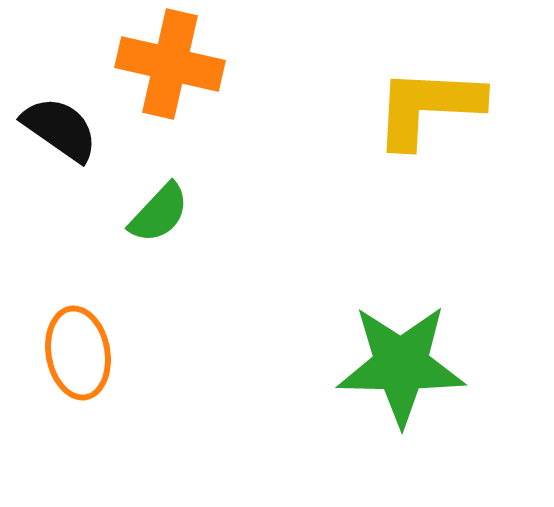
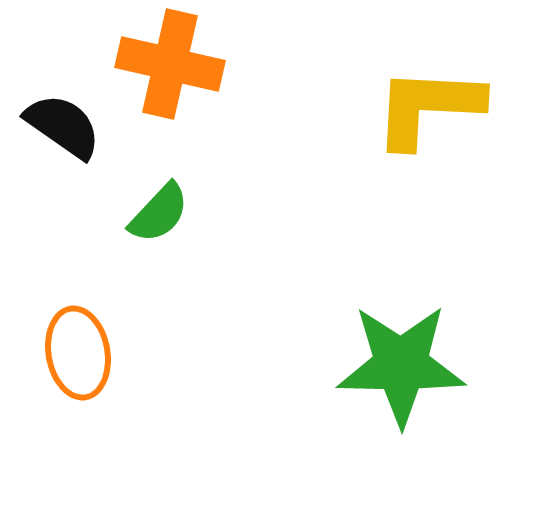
black semicircle: moved 3 px right, 3 px up
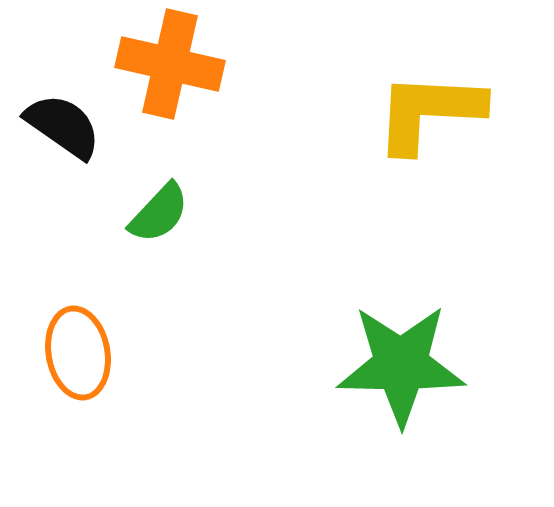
yellow L-shape: moved 1 px right, 5 px down
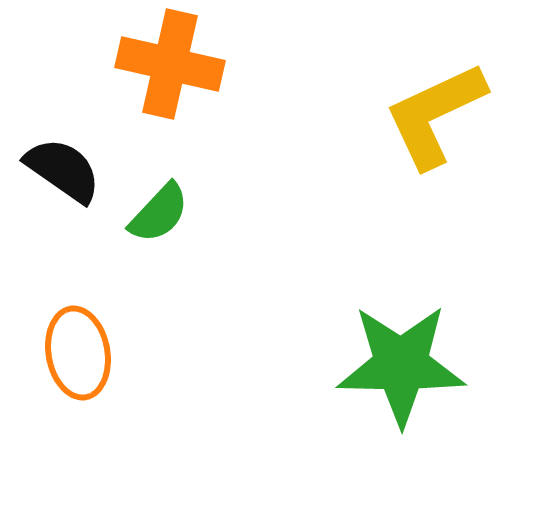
yellow L-shape: moved 6 px right, 3 px down; rotated 28 degrees counterclockwise
black semicircle: moved 44 px down
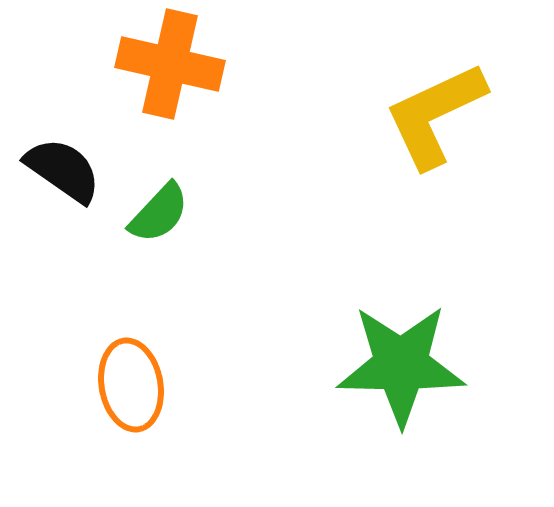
orange ellipse: moved 53 px right, 32 px down
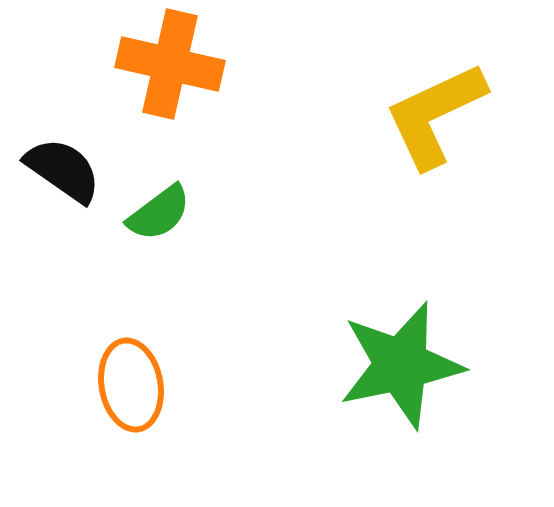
green semicircle: rotated 10 degrees clockwise
green star: rotated 13 degrees counterclockwise
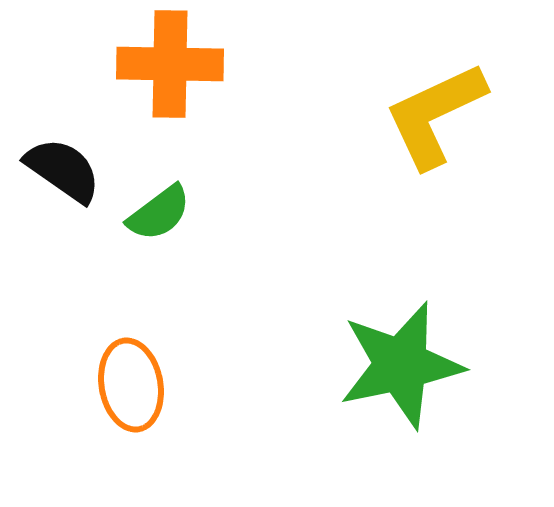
orange cross: rotated 12 degrees counterclockwise
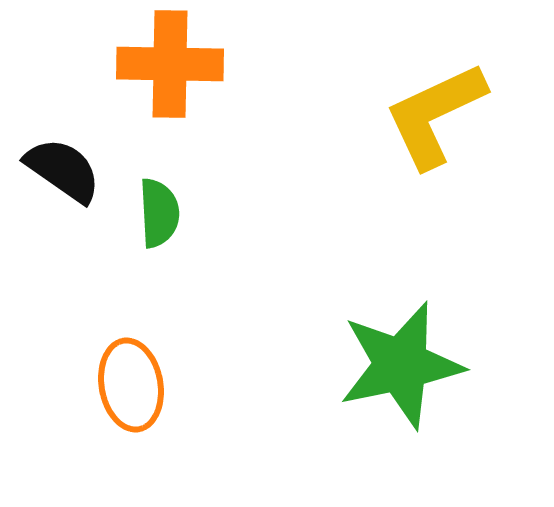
green semicircle: rotated 56 degrees counterclockwise
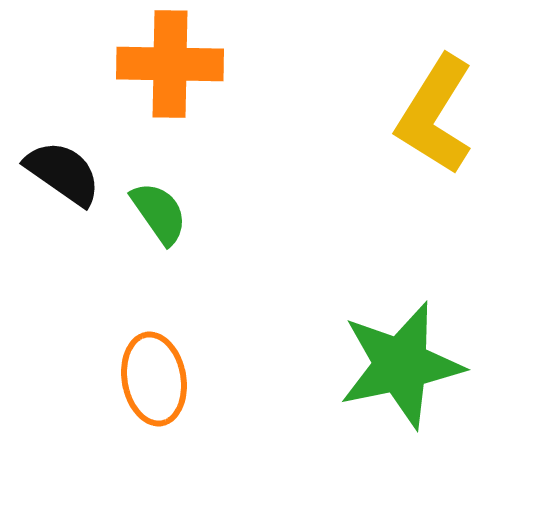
yellow L-shape: rotated 33 degrees counterclockwise
black semicircle: moved 3 px down
green semicircle: rotated 32 degrees counterclockwise
orange ellipse: moved 23 px right, 6 px up
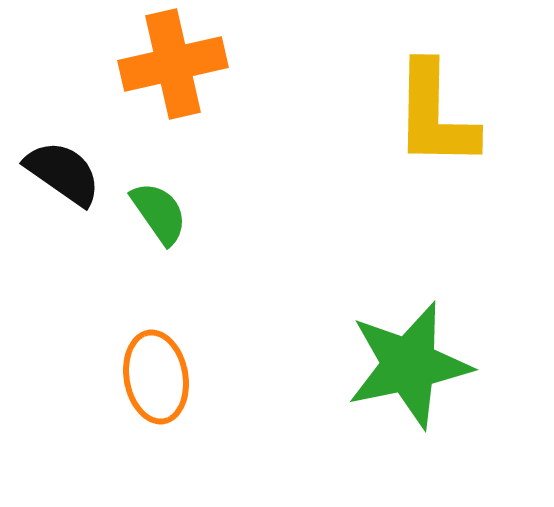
orange cross: moved 3 px right; rotated 14 degrees counterclockwise
yellow L-shape: rotated 31 degrees counterclockwise
green star: moved 8 px right
orange ellipse: moved 2 px right, 2 px up
